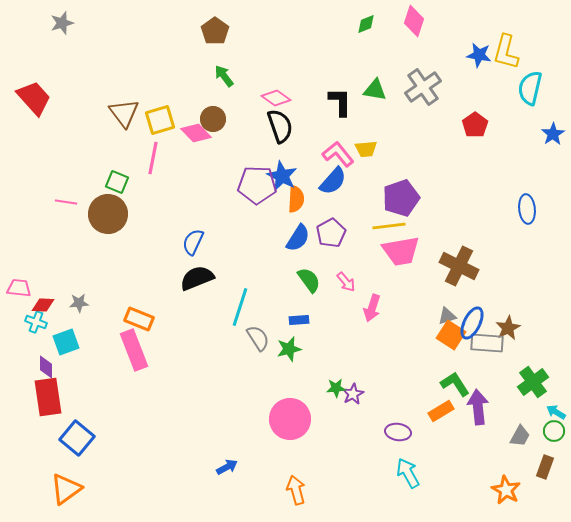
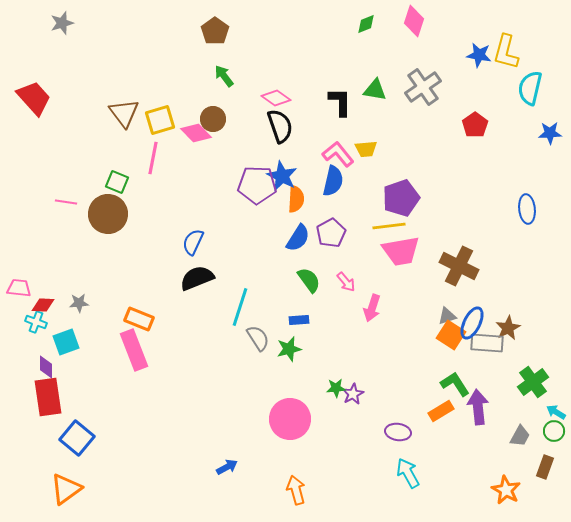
blue star at (553, 134): moved 3 px left, 1 px up; rotated 30 degrees clockwise
blue semicircle at (333, 181): rotated 28 degrees counterclockwise
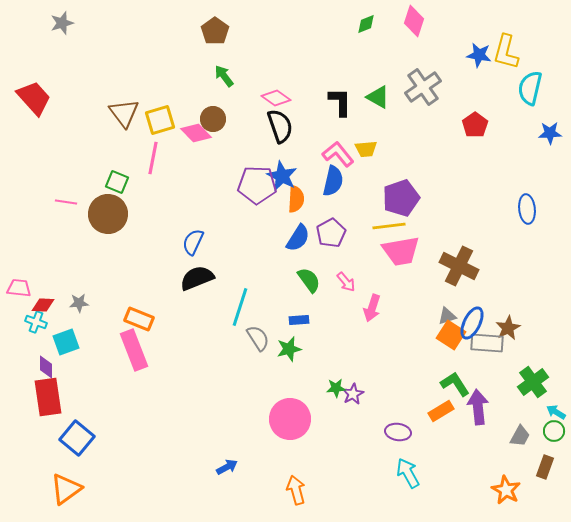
green triangle at (375, 90): moved 3 px right, 7 px down; rotated 20 degrees clockwise
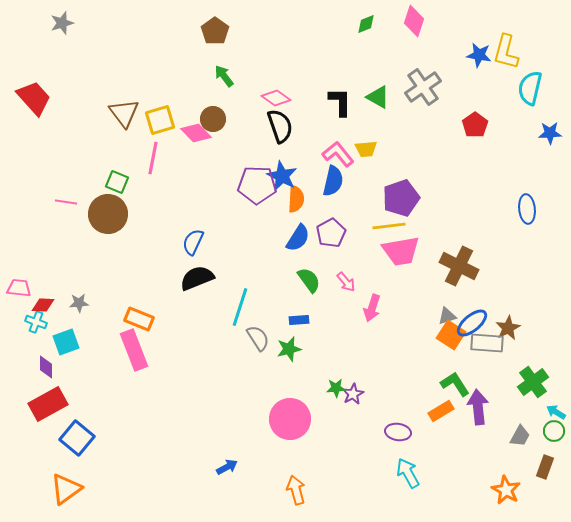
blue ellipse at (472, 323): rotated 24 degrees clockwise
red rectangle at (48, 397): moved 7 px down; rotated 69 degrees clockwise
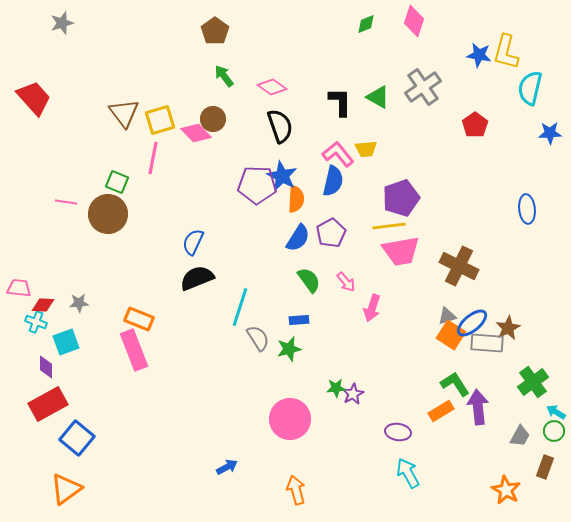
pink diamond at (276, 98): moved 4 px left, 11 px up
